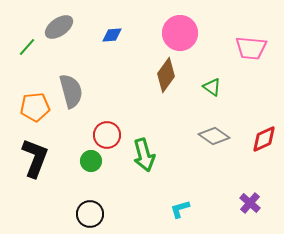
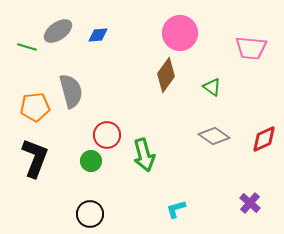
gray ellipse: moved 1 px left, 4 px down
blue diamond: moved 14 px left
green line: rotated 66 degrees clockwise
cyan L-shape: moved 4 px left
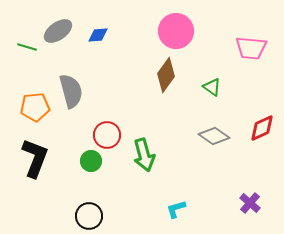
pink circle: moved 4 px left, 2 px up
red diamond: moved 2 px left, 11 px up
black circle: moved 1 px left, 2 px down
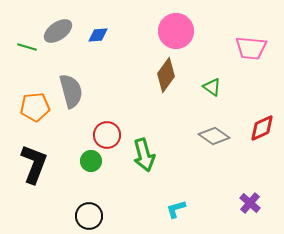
black L-shape: moved 1 px left, 6 px down
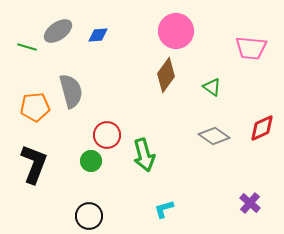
cyan L-shape: moved 12 px left
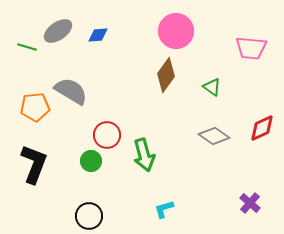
gray semicircle: rotated 44 degrees counterclockwise
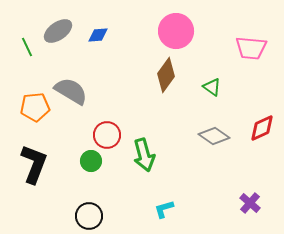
green line: rotated 48 degrees clockwise
